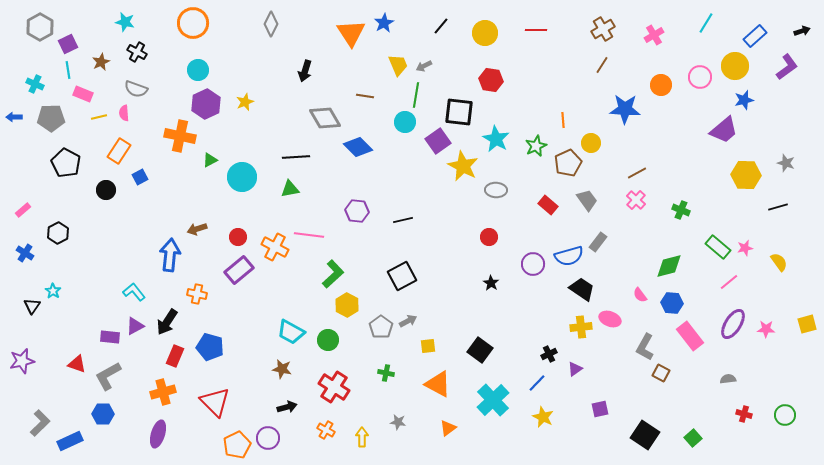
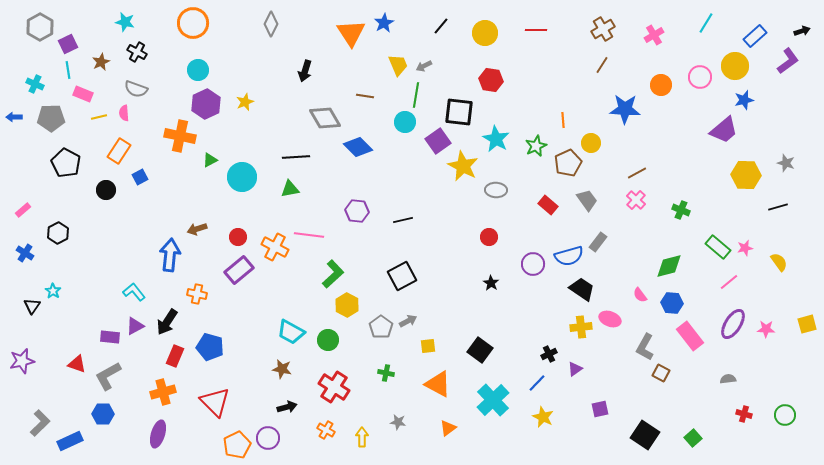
purple L-shape at (787, 67): moved 1 px right, 6 px up
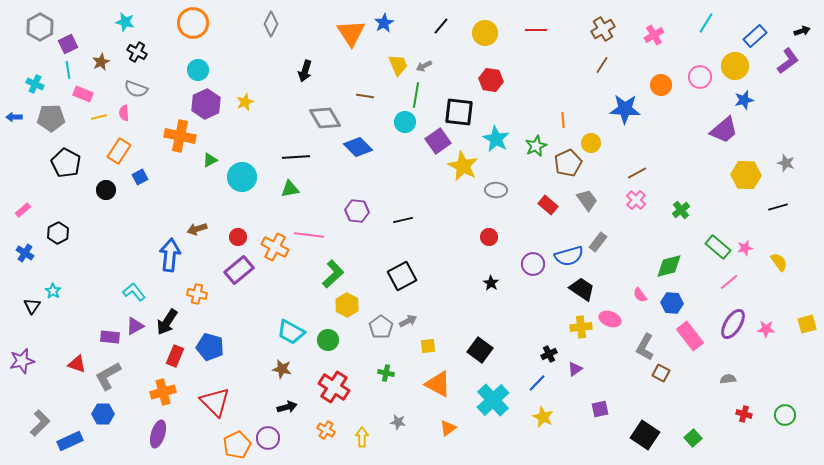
green cross at (681, 210): rotated 30 degrees clockwise
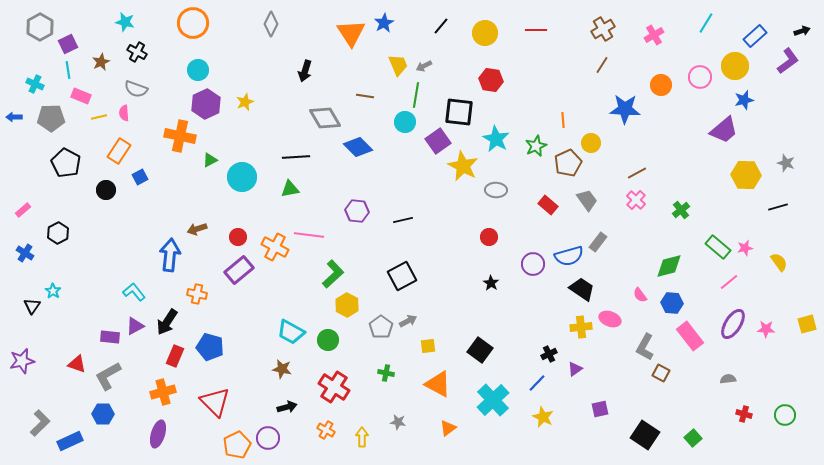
pink rectangle at (83, 94): moved 2 px left, 2 px down
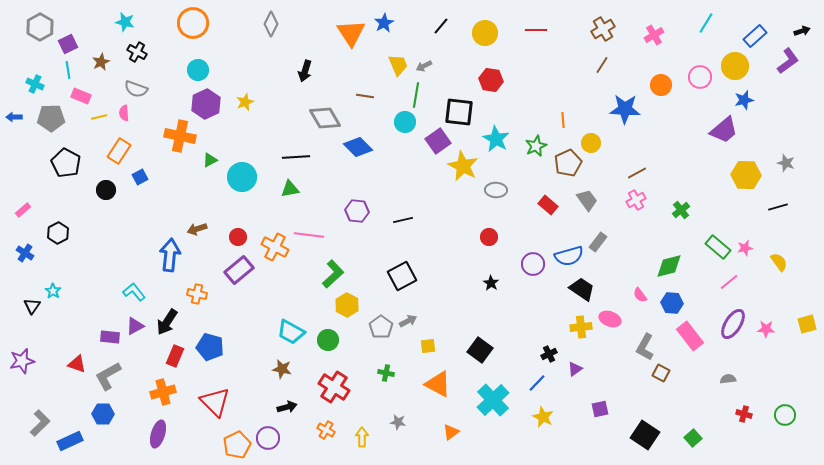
pink cross at (636, 200): rotated 18 degrees clockwise
orange triangle at (448, 428): moved 3 px right, 4 px down
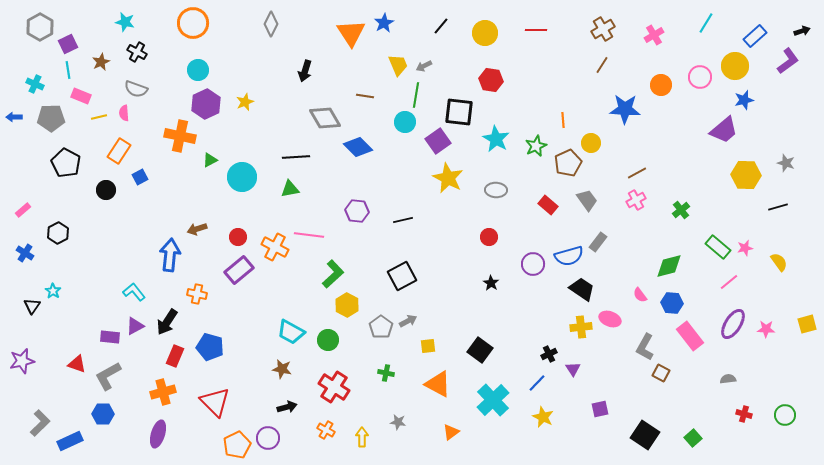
yellow star at (463, 166): moved 15 px left, 12 px down
purple triangle at (575, 369): moved 2 px left; rotated 28 degrees counterclockwise
